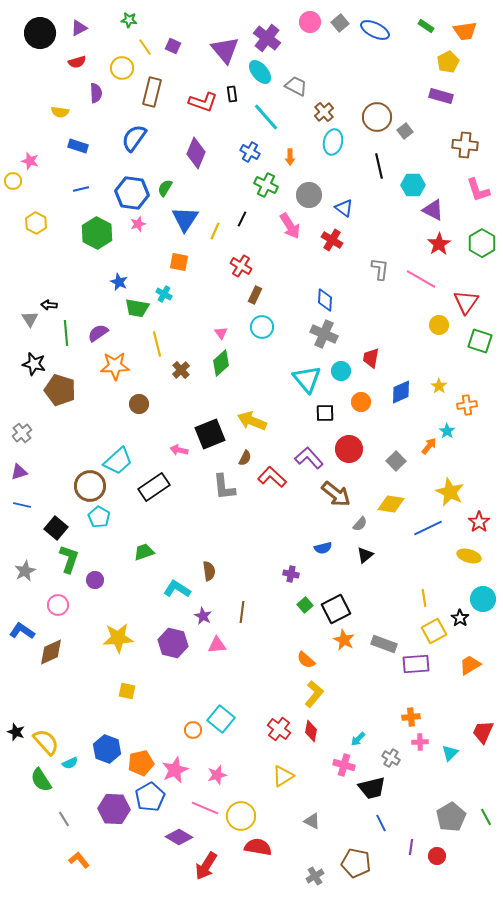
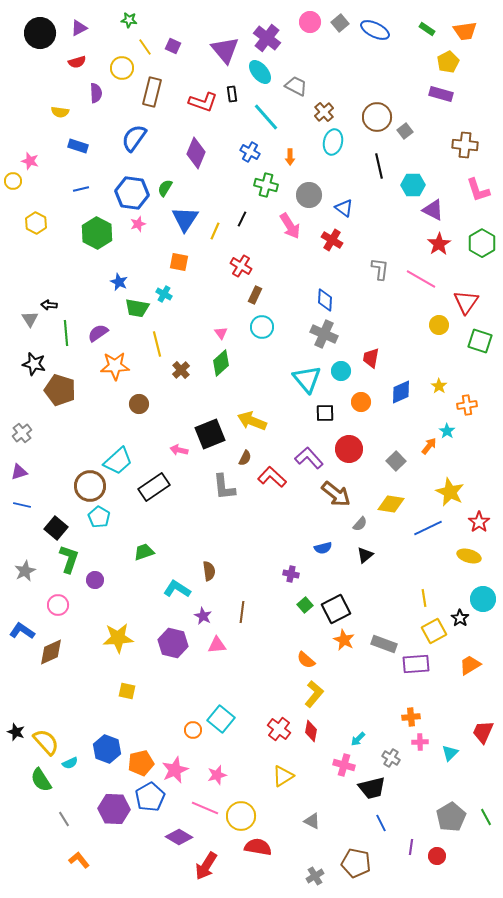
green rectangle at (426, 26): moved 1 px right, 3 px down
purple rectangle at (441, 96): moved 2 px up
green cross at (266, 185): rotated 10 degrees counterclockwise
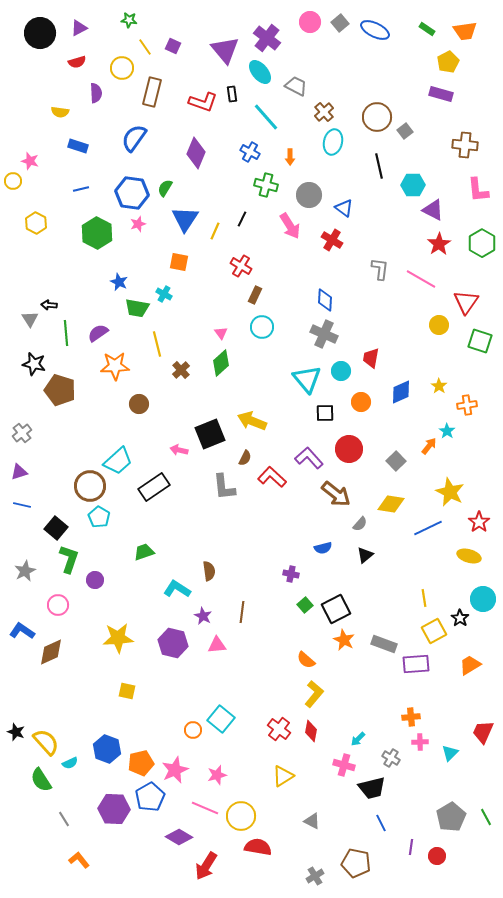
pink L-shape at (478, 190): rotated 12 degrees clockwise
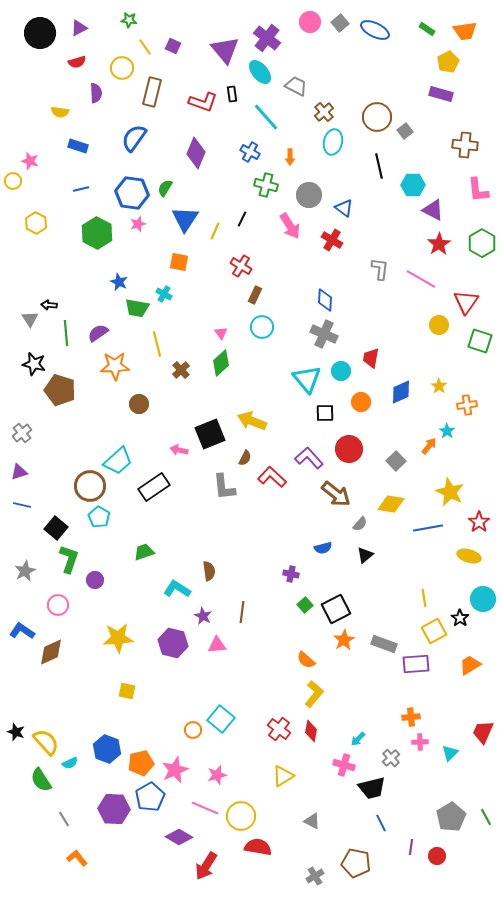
blue line at (428, 528): rotated 16 degrees clockwise
orange star at (344, 640): rotated 15 degrees clockwise
gray cross at (391, 758): rotated 18 degrees clockwise
orange L-shape at (79, 860): moved 2 px left, 2 px up
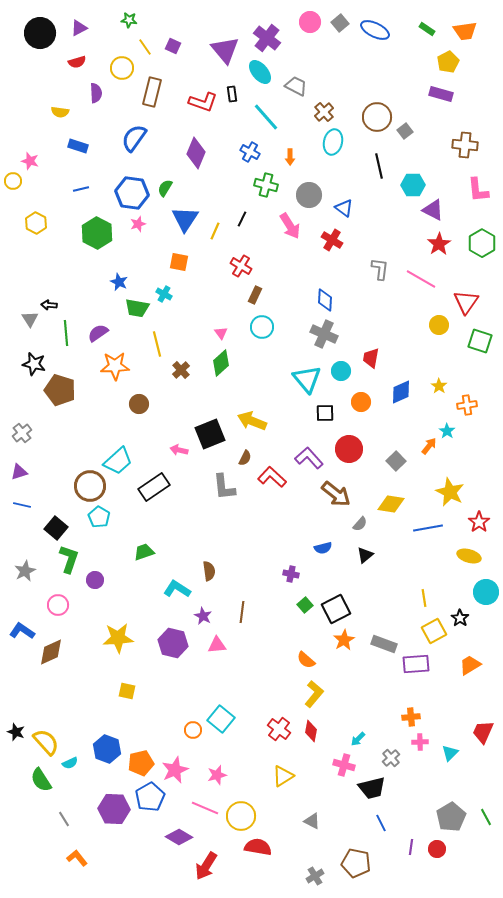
cyan circle at (483, 599): moved 3 px right, 7 px up
red circle at (437, 856): moved 7 px up
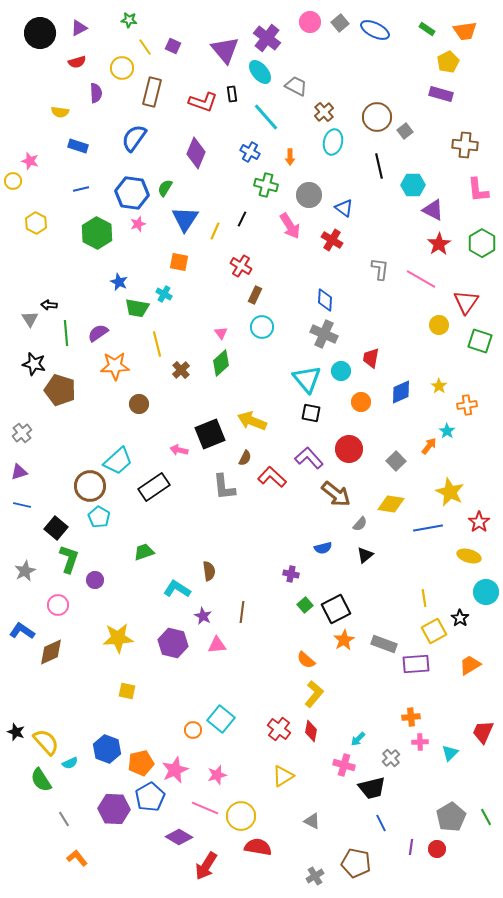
black square at (325, 413): moved 14 px left; rotated 12 degrees clockwise
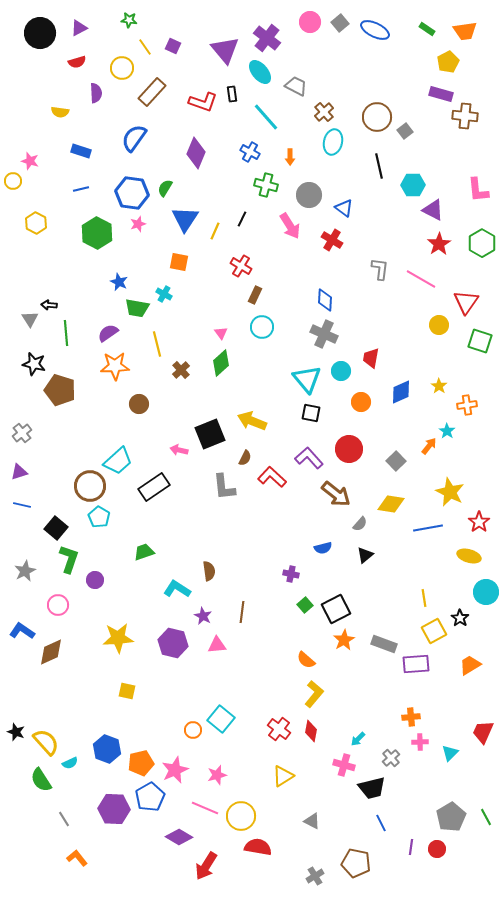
brown rectangle at (152, 92): rotated 28 degrees clockwise
brown cross at (465, 145): moved 29 px up
blue rectangle at (78, 146): moved 3 px right, 5 px down
purple semicircle at (98, 333): moved 10 px right
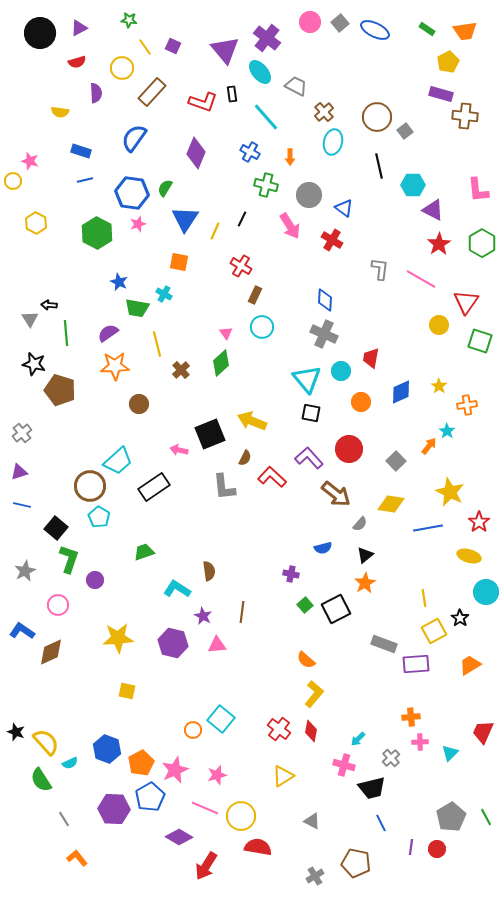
blue line at (81, 189): moved 4 px right, 9 px up
pink triangle at (221, 333): moved 5 px right
orange star at (344, 640): moved 21 px right, 57 px up
orange pentagon at (141, 763): rotated 15 degrees counterclockwise
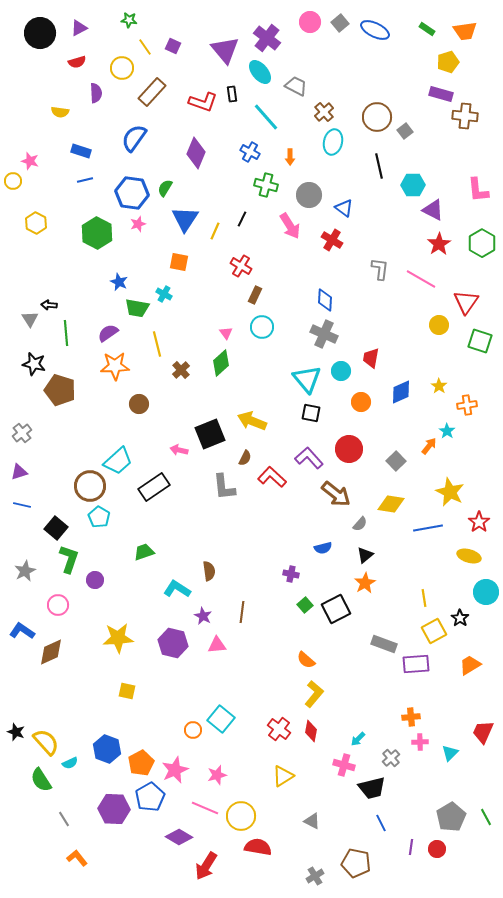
yellow pentagon at (448, 62): rotated 10 degrees clockwise
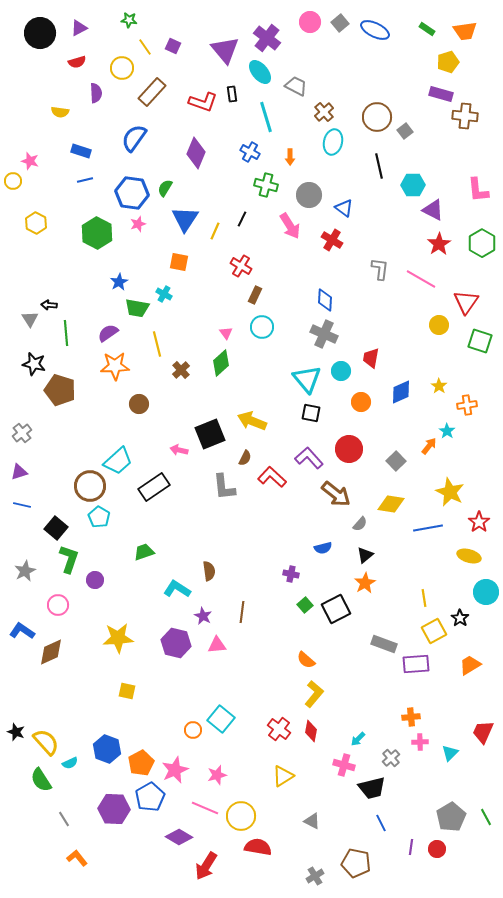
cyan line at (266, 117): rotated 24 degrees clockwise
blue star at (119, 282): rotated 18 degrees clockwise
purple hexagon at (173, 643): moved 3 px right
